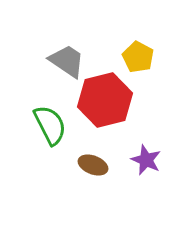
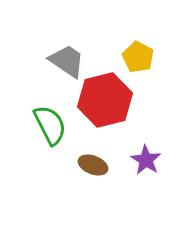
purple star: rotated 8 degrees clockwise
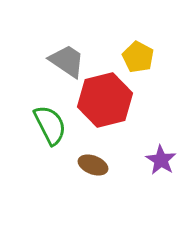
purple star: moved 15 px right
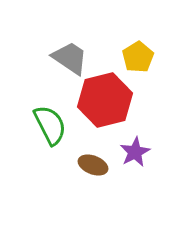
yellow pentagon: rotated 12 degrees clockwise
gray trapezoid: moved 3 px right, 3 px up
purple star: moved 26 px left, 8 px up; rotated 12 degrees clockwise
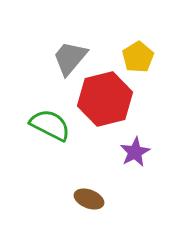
gray trapezoid: rotated 84 degrees counterclockwise
red hexagon: moved 1 px up
green semicircle: rotated 36 degrees counterclockwise
brown ellipse: moved 4 px left, 34 px down
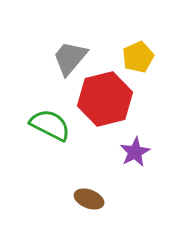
yellow pentagon: rotated 8 degrees clockwise
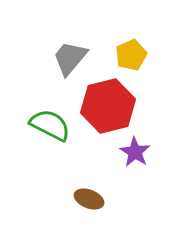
yellow pentagon: moved 7 px left, 2 px up
red hexagon: moved 3 px right, 7 px down
purple star: rotated 12 degrees counterclockwise
